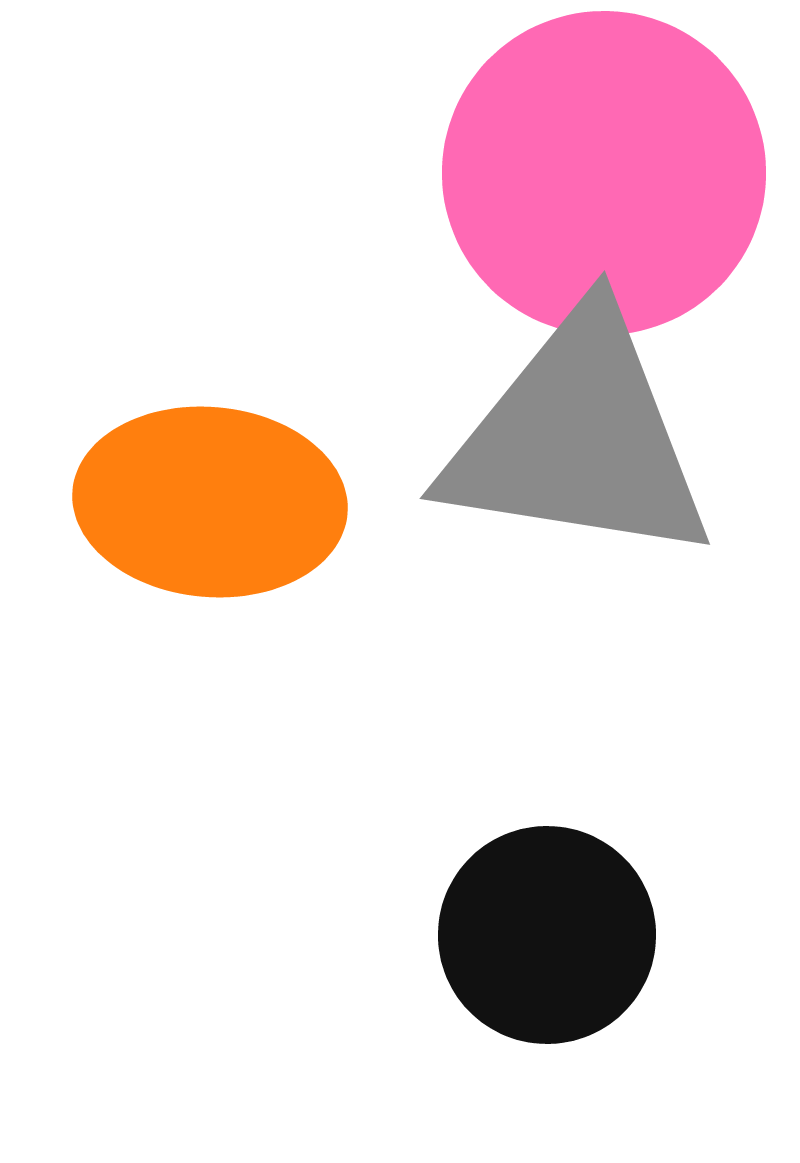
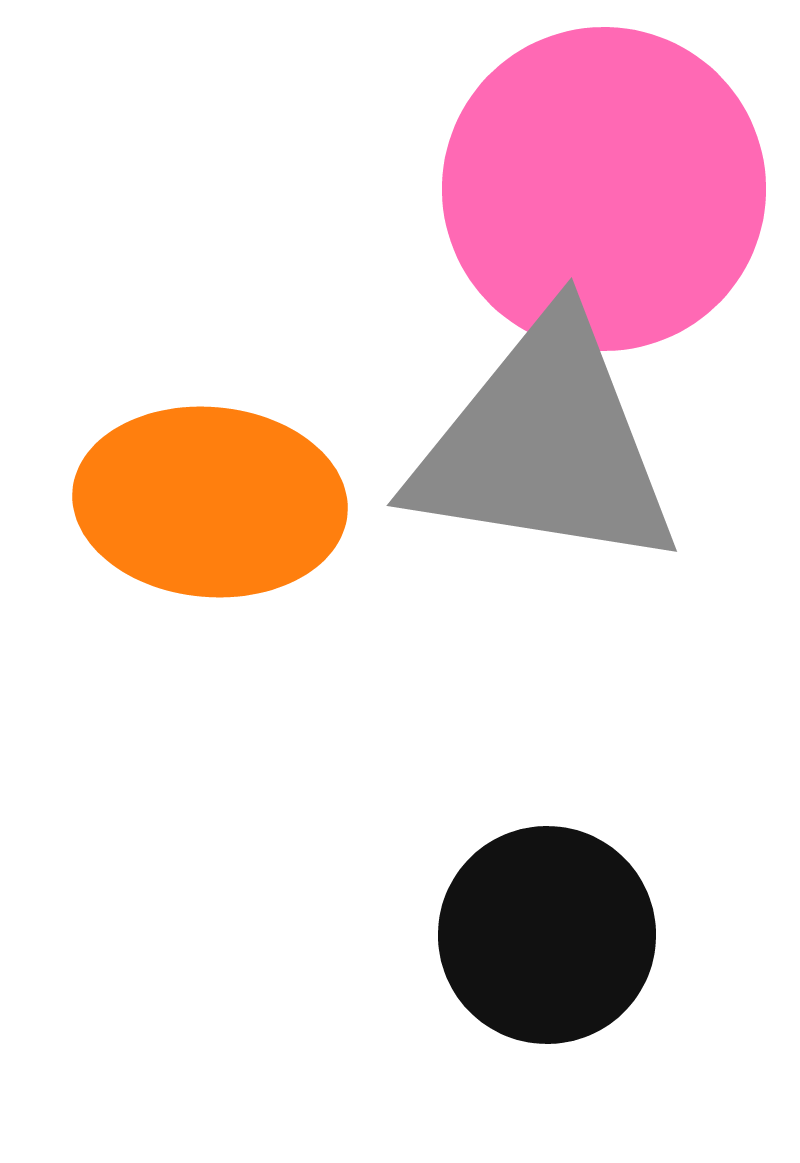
pink circle: moved 16 px down
gray triangle: moved 33 px left, 7 px down
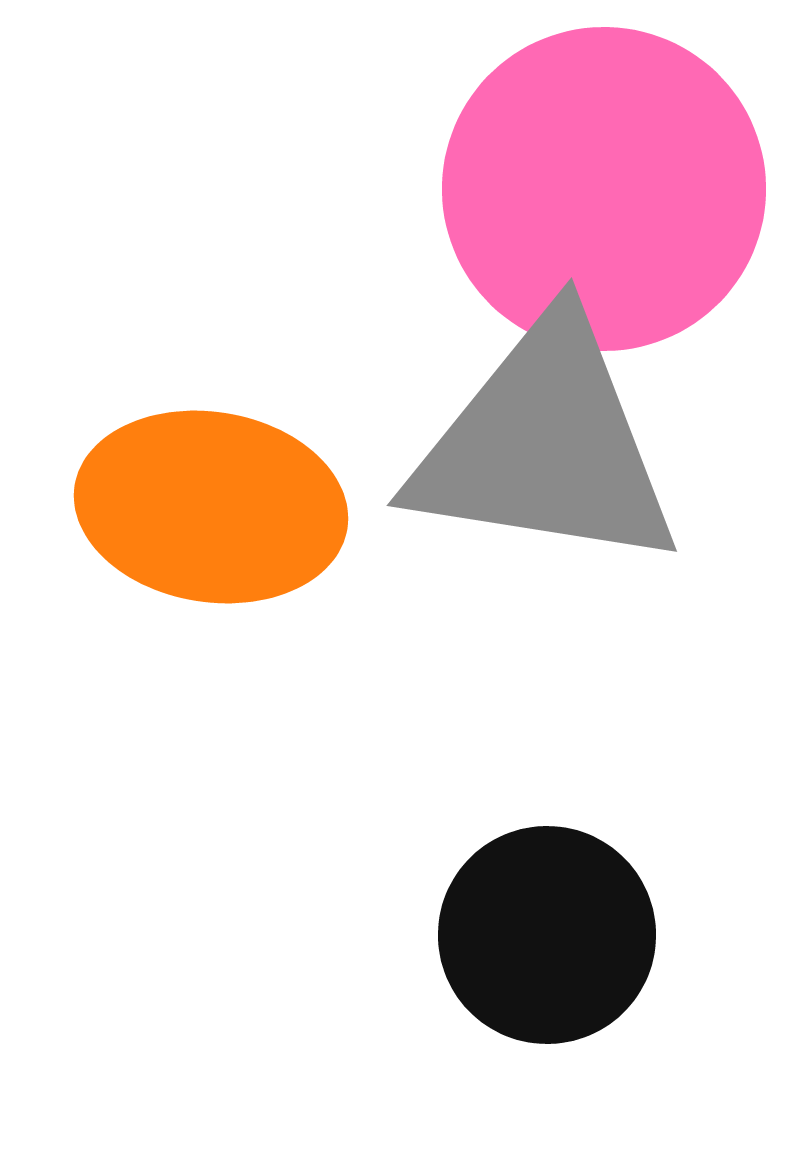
orange ellipse: moved 1 px right, 5 px down; rotated 4 degrees clockwise
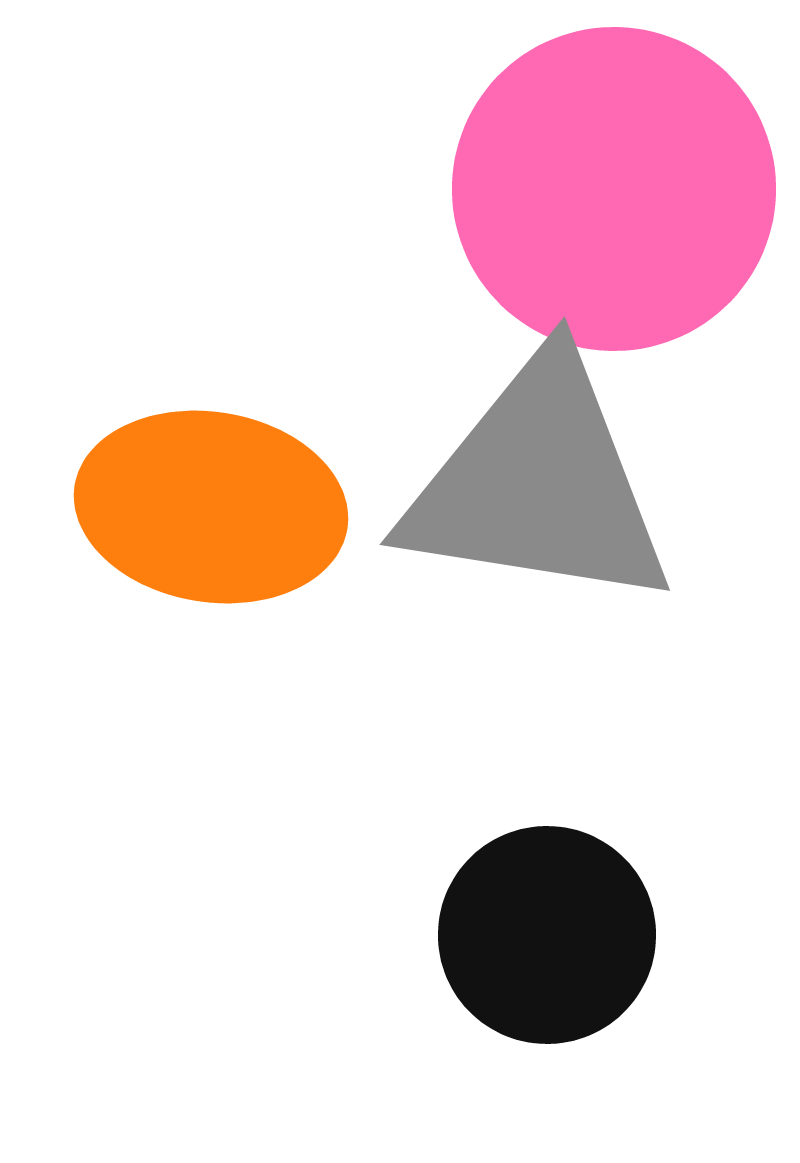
pink circle: moved 10 px right
gray triangle: moved 7 px left, 39 px down
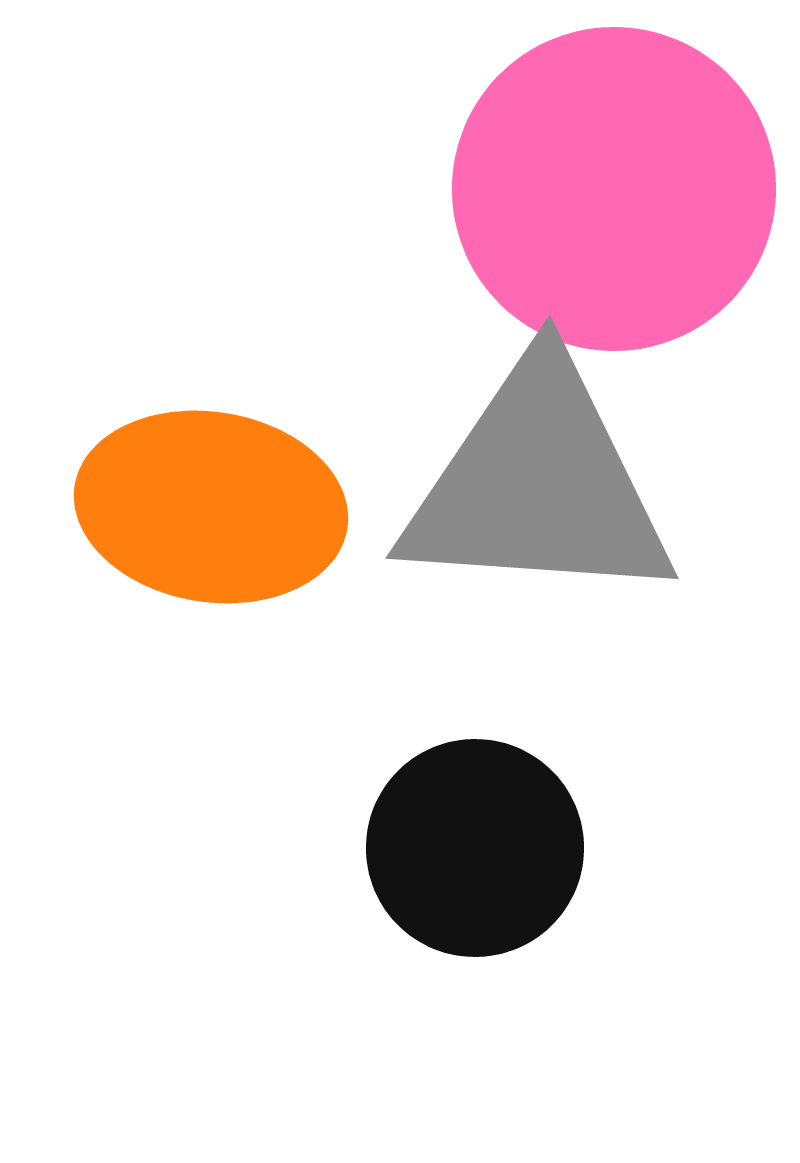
gray triangle: rotated 5 degrees counterclockwise
black circle: moved 72 px left, 87 px up
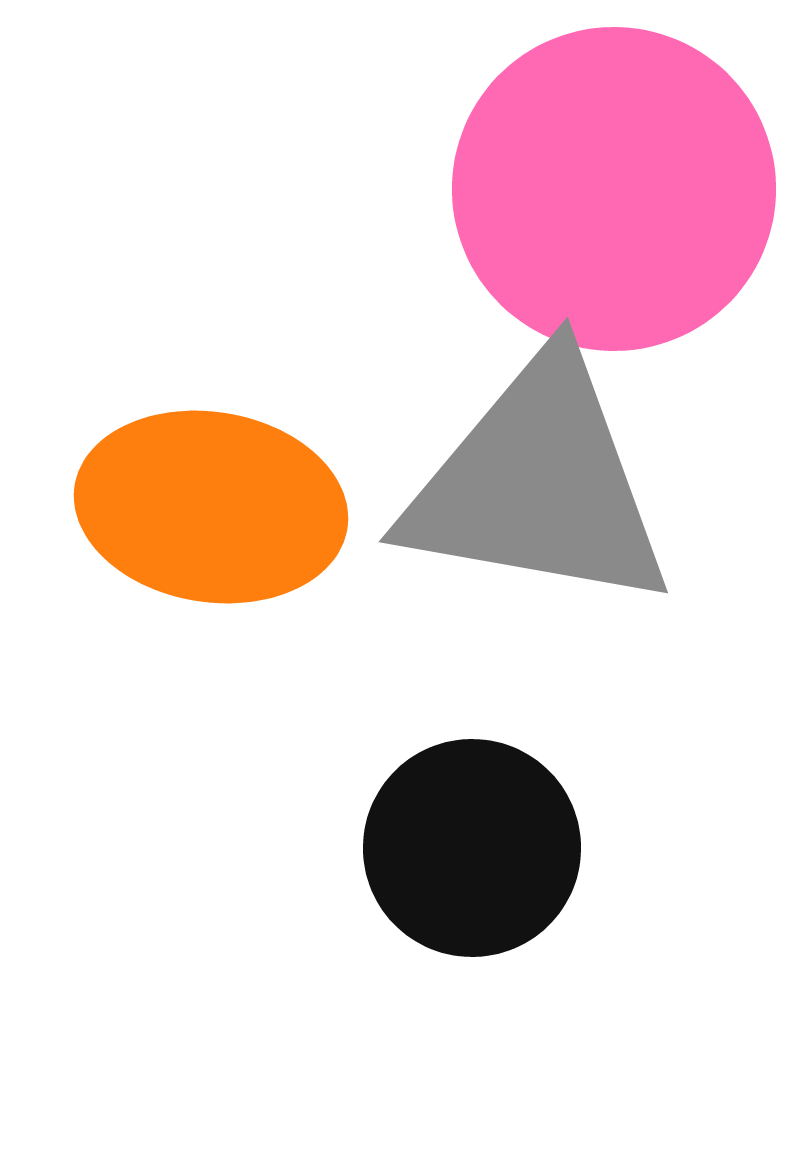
gray triangle: rotated 6 degrees clockwise
black circle: moved 3 px left
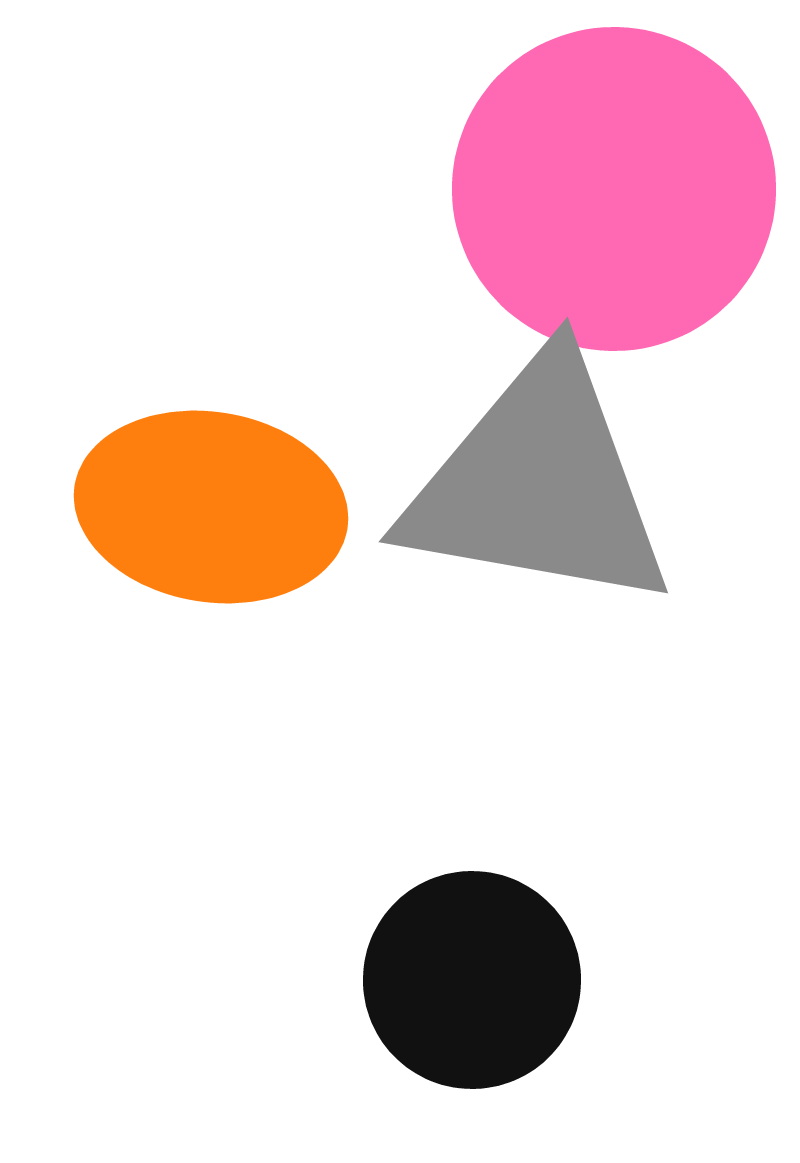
black circle: moved 132 px down
